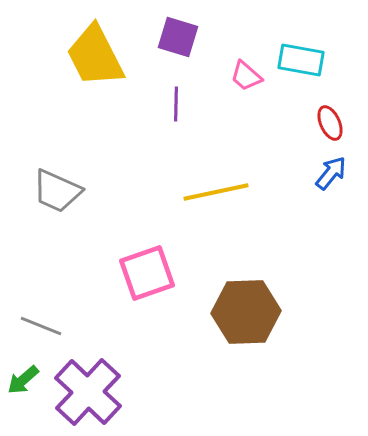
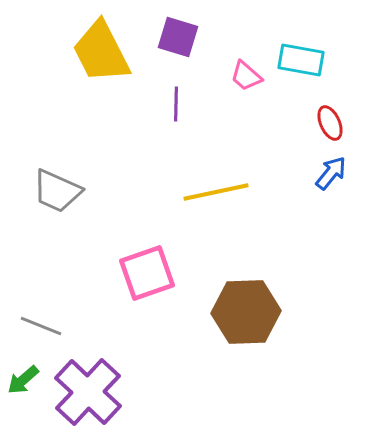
yellow trapezoid: moved 6 px right, 4 px up
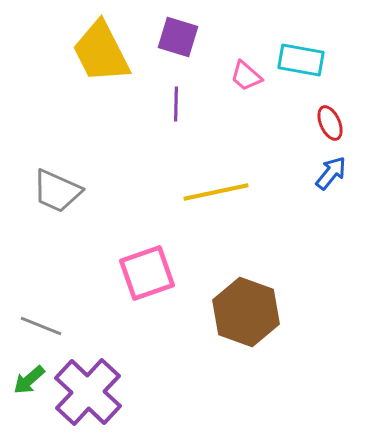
brown hexagon: rotated 22 degrees clockwise
green arrow: moved 6 px right
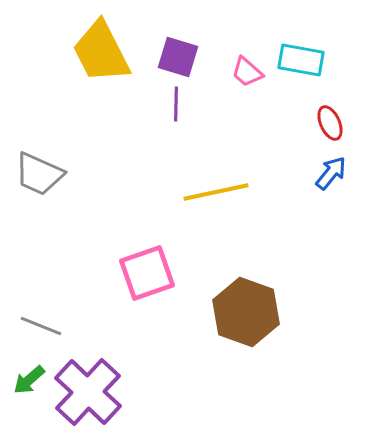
purple square: moved 20 px down
pink trapezoid: moved 1 px right, 4 px up
gray trapezoid: moved 18 px left, 17 px up
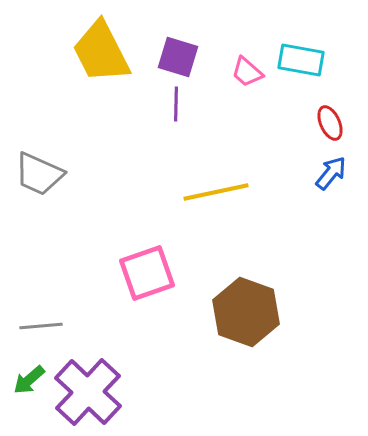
gray line: rotated 27 degrees counterclockwise
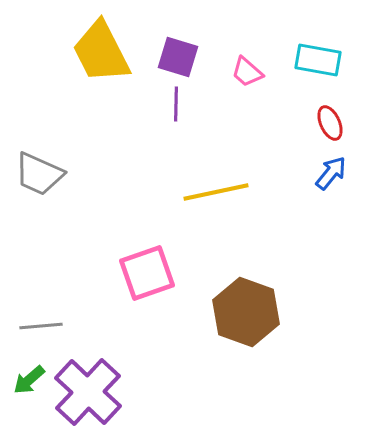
cyan rectangle: moved 17 px right
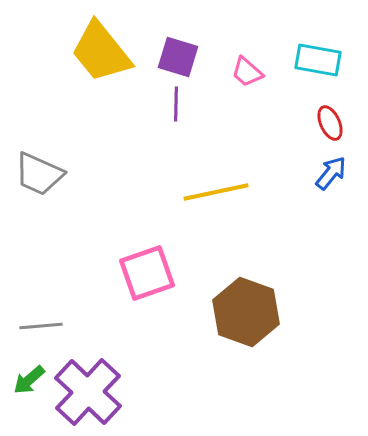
yellow trapezoid: rotated 12 degrees counterclockwise
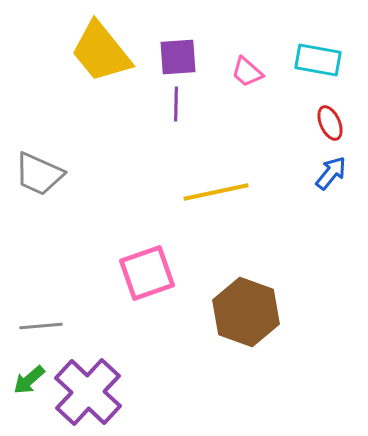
purple square: rotated 21 degrees counterclockwise
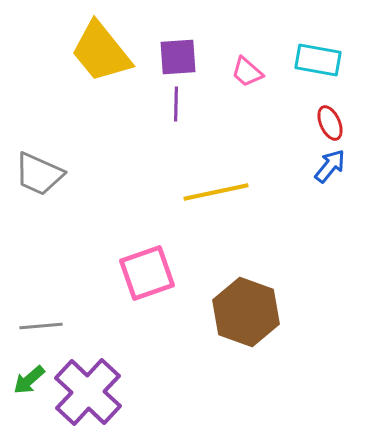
blue arrow: moved 1 px left, 7 px up
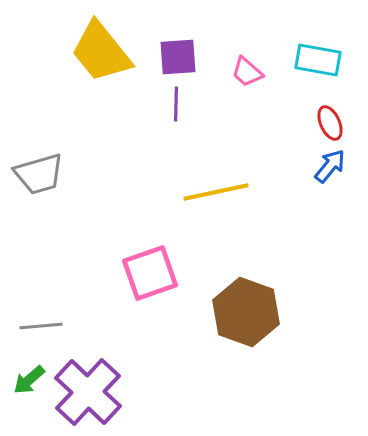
gray trapezoid: rotated 40 degrees counterclockwise
pink square: moved 3 px right
